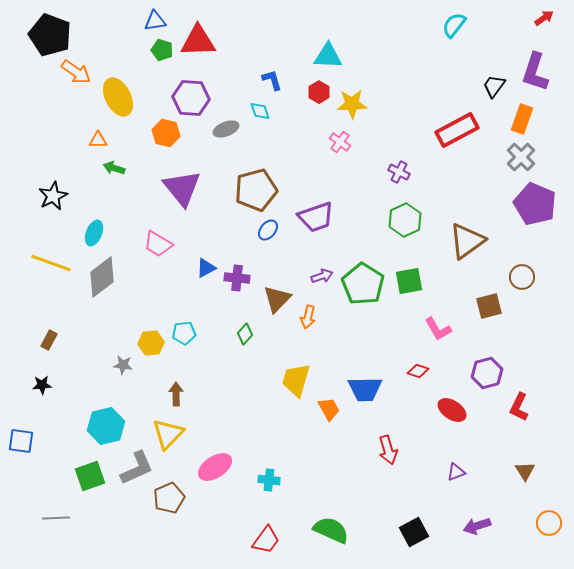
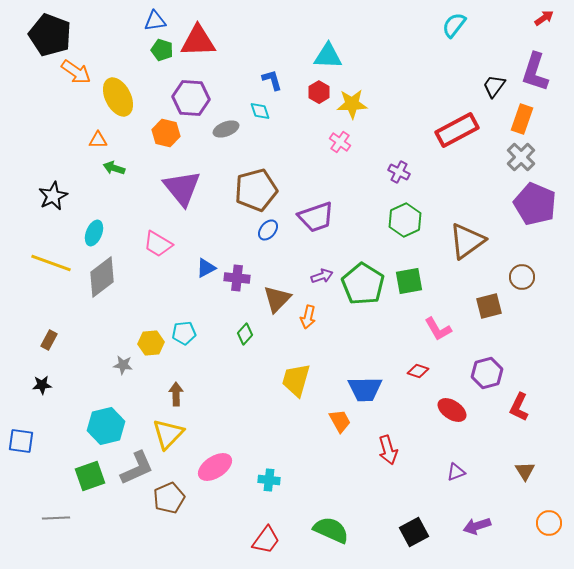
orange trapezoid at (329, 409): moved 11 px right, 12 px down
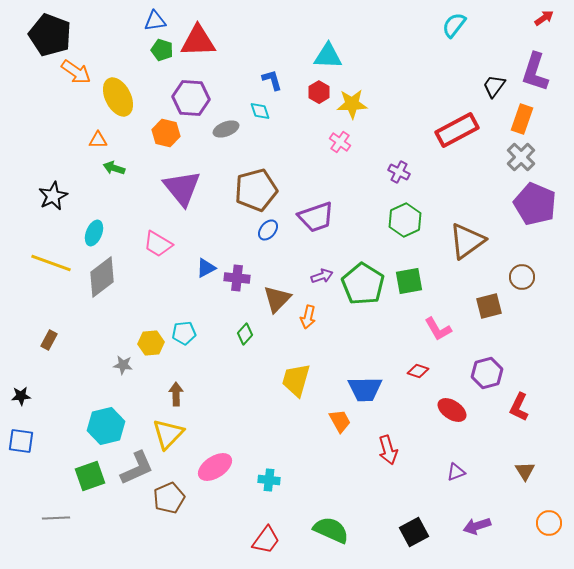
black star at (42, 385): moved 21 px left, 11 px down
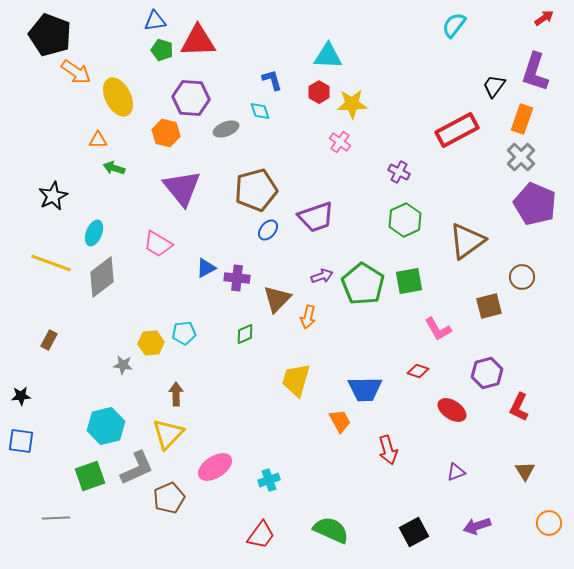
green diamond at (245, 334): rotated 25 degrees clockwise
cyan cross at (269, 480): rotated 25 degrees counterclockwise
red trapezoid at (266, 540): moved 5 px left, 5 px up
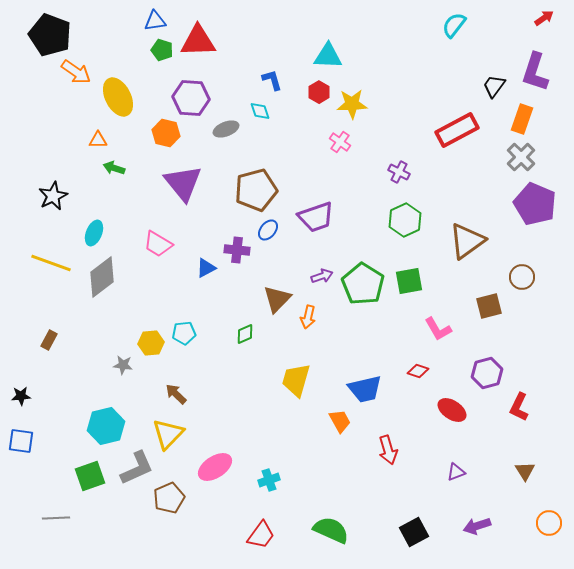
purple triangle at (182, 188): moved 1 px right, 5 px up
purple cross at (237, 278): moved 28 px up
blue trapezoid at (365, 389): rotated 12 degrees counterclockwise
brown arrow at (176, 394): rotated 45 degrees counterclockwise
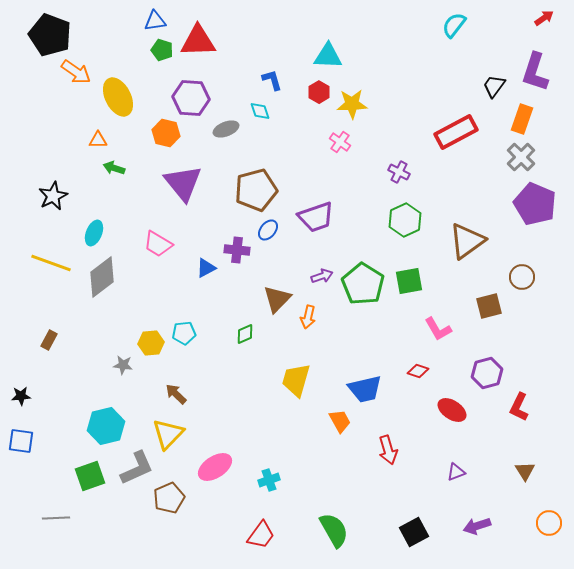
red rectangle at (457, 130): moved 1 px left, 2 px down
green semicircle at (331, 530): moved 3 px right; rotated 36 degrees clockwise
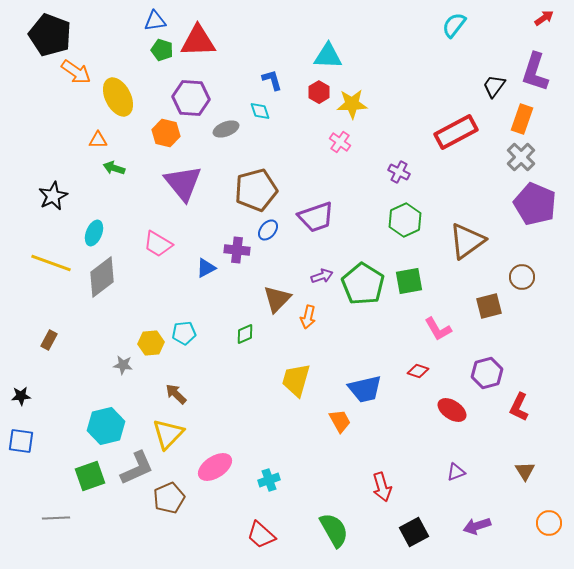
red arrow at (388, 450): moved 6 px left, 37 px down
red trapezoid at (261, 535): rotated 96 degrees clockwise
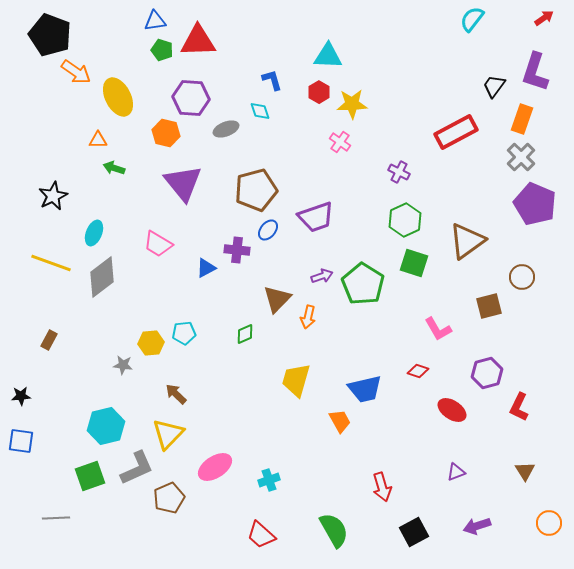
cyan semicircle at (454, 25): moved 18 px right, 6 px up
green square at (409, 281): moved 5 px right, 18 px up; rotated 28 degrees clockwise
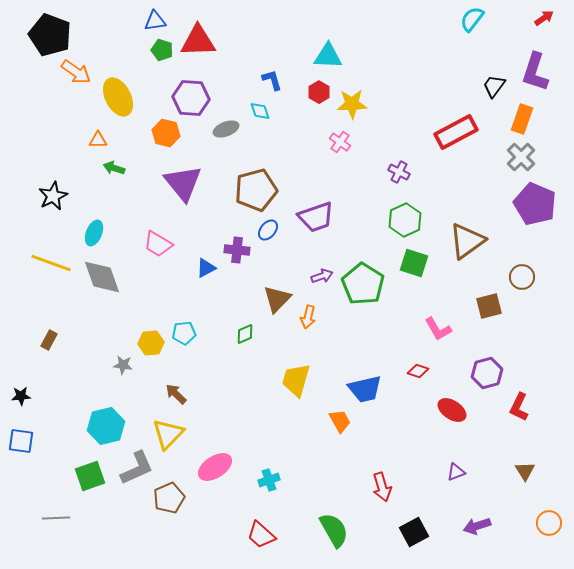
gray diamond at (102, 277): rotated 72 degrees counterclockwise
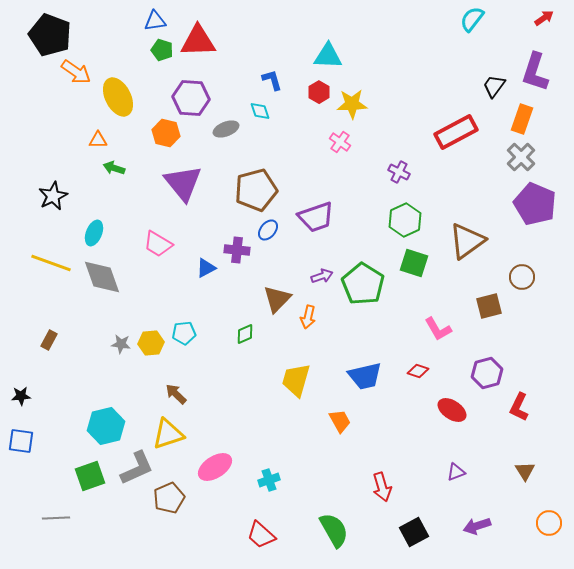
gray star at (123, 365): moved 2 px left, 21 px up
blue trapezoid at (365, 389): moved 13 px up
yellow triangle at (168, 434): rotated 28 degrees clockwise
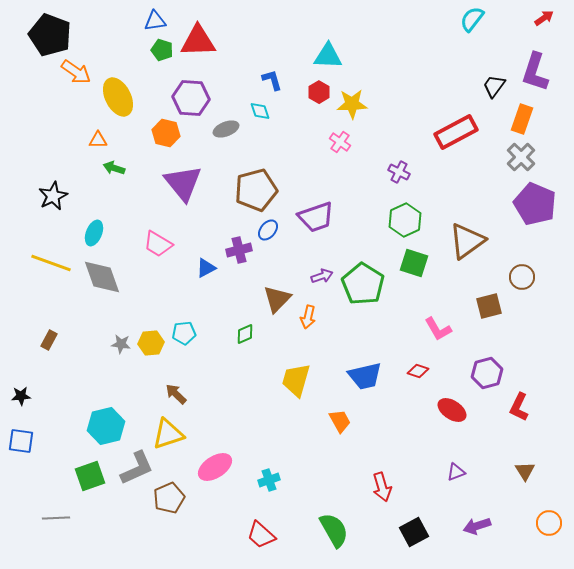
purple cross at (237, 250): moved 2 px right; rotated 20 degrees counterclockwise
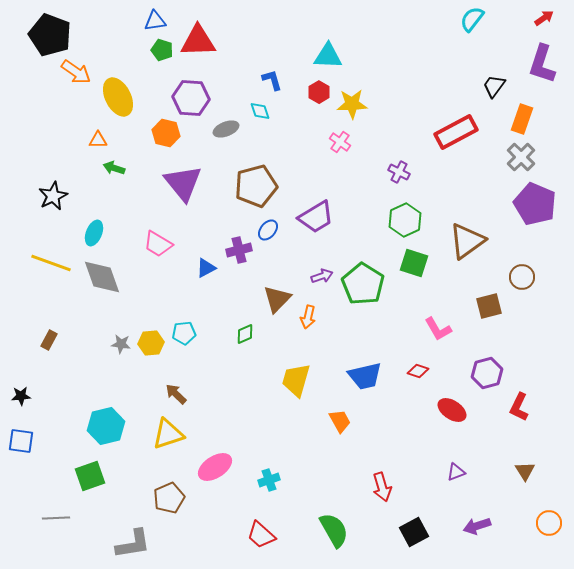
purple L-shape at (535, 72): moved 7 px right, 8 px up
brown pentagon at (256, 190): moved 4 px up
purple trapezoid at (316, 217): rotated 12 degrees counterclockwise
gray L-shape at (137, 468): moved 4 px left, 76 px down; rotated 15 degrees clockwise
